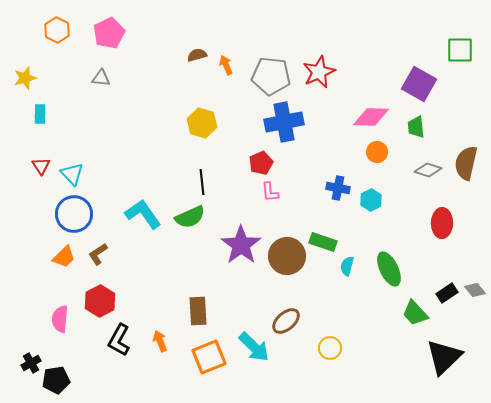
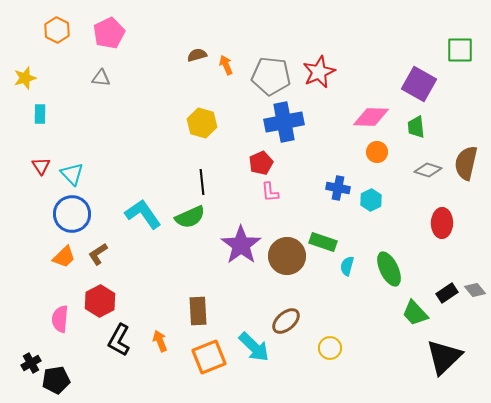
blue circle at (74, 214): moved 2 px left
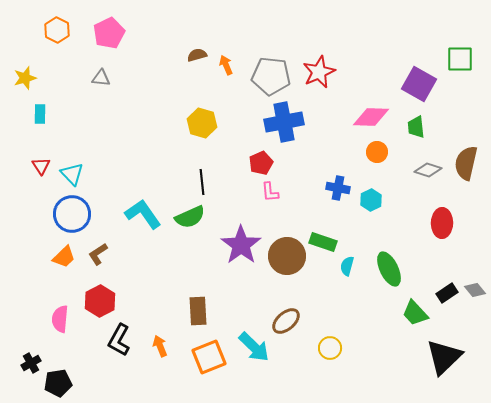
green square at (460, 50): moved 9 px down
orange arrow at (160, 341): moved 5 px down
black pentagon at (56, 380): moved 2 px right, 3 px down
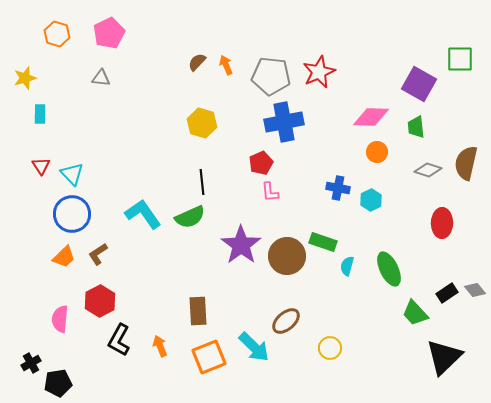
orange hexagon at (57, 30): moved 4 px down; rotated 10 degrees counterclockwise
brown semicircle at (197, 55): moved 7 px down; rotated 30 degrees counterclockwise
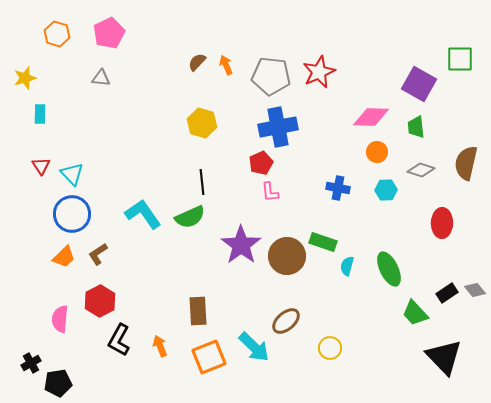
blue cross at (284, 122): moved 6 px left, 5 px down
gray diamond at (428, 170): moved 7 px left
cyan hexagon at (371, 200): moved 15 px right, 10 px up; rotated 25 degrees clockwise
black triangle at (444, 357): rotated 30 degrees counterclockwise
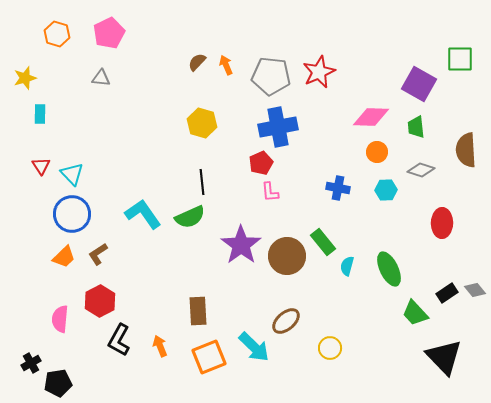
brown semicircle at (466, 163): moved 13 px up; rotated 16 degrees counterclockwise
green rectangle at (323, 242): rotated 32 degrees clockwise
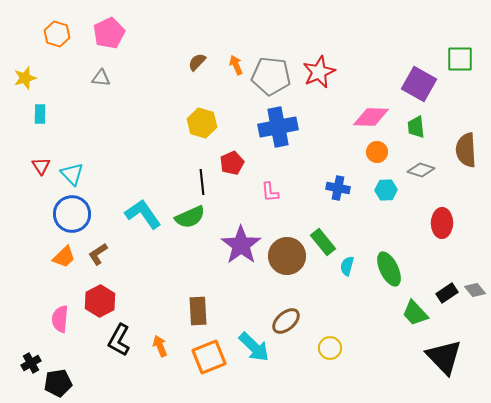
orange arrow at (226, 65): moved 10 px right
red pentagon at (261, 163): moved 29 px left
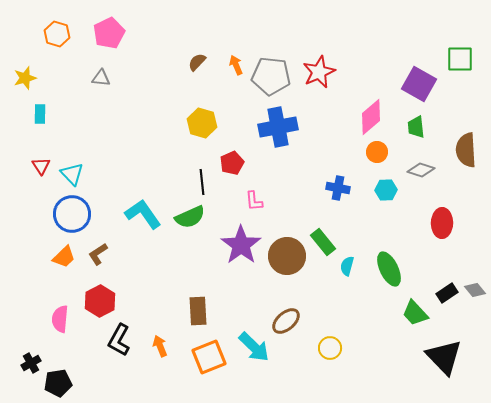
pink diamond at (371, 117): rotated 42 degrees counterclockwise
pink L-shape at (270, 192): moved 16 px left, 9 px down
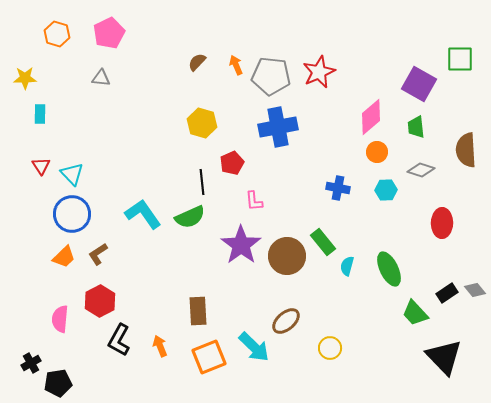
yellow star at (25, 78): rotated 15 degrees clockwise
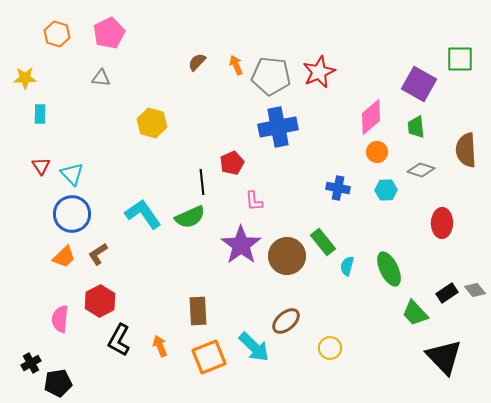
yellow hexagon at (202, 123): moved 50 px left
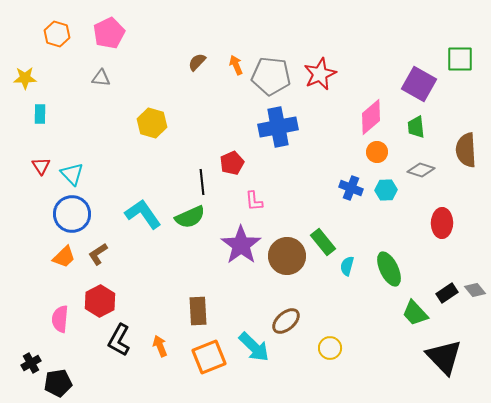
red star at (319, 72): moved 1 px right, 2 px down
blue cross at (338, 188): moved 13 px right; rotated 10 degrees clockwise
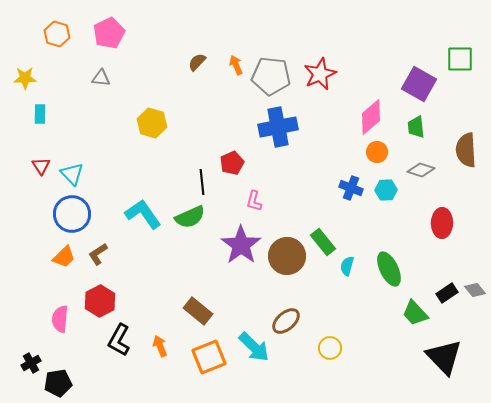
pink L-shape at (254, 201): rotated 20 degrees clockwise
brown rectangle at (198, 311): rotated 48 degrees counterclockwise
